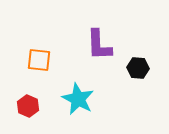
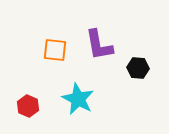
purple L-shape: rotated 8 degrees counterclockwise
orange square: moved 16 px right, 10 px up
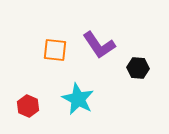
purple L-shape: rotated 24 degrees counterclockwise
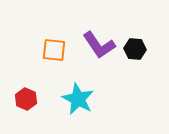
orange square: moved 1 px left
black hexagon: moved 3 px left, 19 px up
red hexagon: moved 2 px left, 7 px up
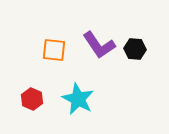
red hexagon: moved 6 px right
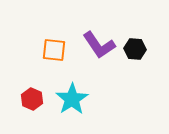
cyan star: moved 6 px left; rotated 12 degrees clockwise
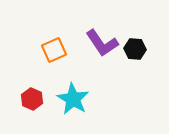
purple L-shape: moved 3 px right, 2 px up
orange square: rotated 30 degrees counterclockwise
cyan star: moved 1 px right; rotated 8 degrees counterclockwise
